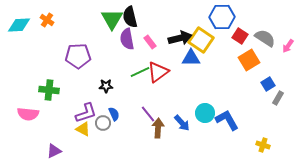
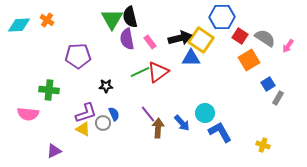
blue L-shape: moved 7 px left, 12 px down
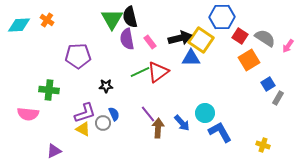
purple L-shape: moved 1 px left
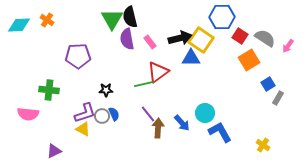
green line: moved 4 px right, 12 px down; rotated 12 degrees clockwise
black star: moved 4 px down
gray circle: moved 1 px left, 7 px up
yellow cross: rotated 16 degrees clockwise
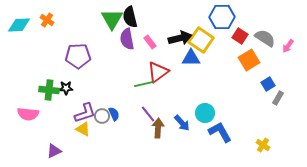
black star: moved 40 px left, 2 px up
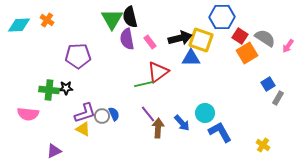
yellow square: rotated 15 degrees counterclockwise
orange square: moved 2 px left, 7 px up
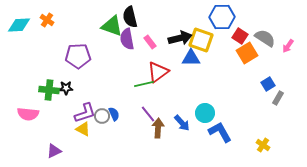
green triangle: moved 7 px down; rotated 40 degrees counterclockwise
